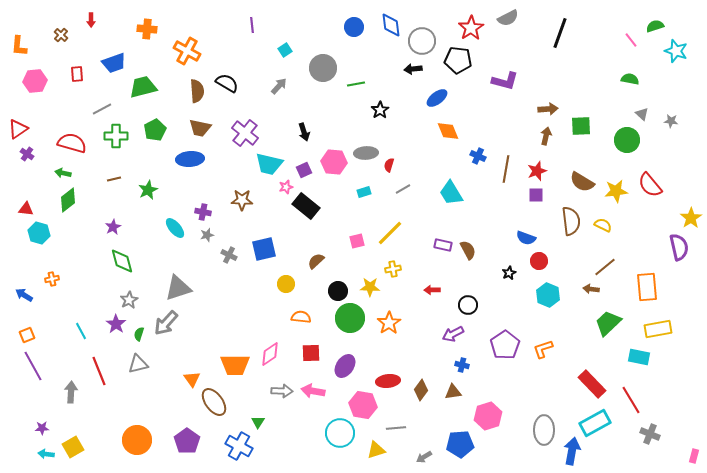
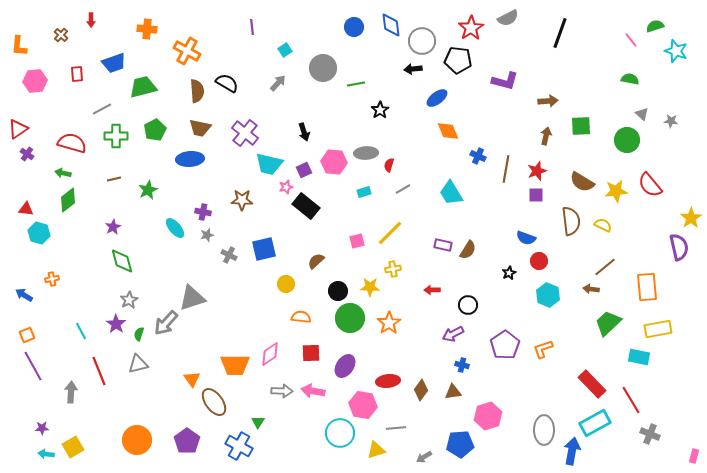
purple line at (252, 25): moved 2 px down
gray arrow at (279, 86): moved 1 px left, 3 px up
brown arrow at (548, 109): moved 8 px up
brown semicircle at (468, 250): rotated 60 degrees clockwise
gray triangle at (178, 288): moved 14 px right, 10 px down
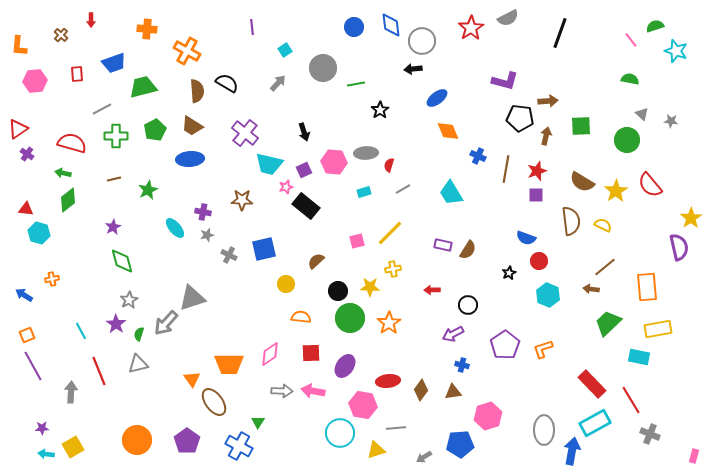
black pentagon at (458, 60): moved 62 px right, 58 px down
brown trapezoid at (200, 128): moved 8 px left, 2 px up; rotated 20 degrees clockwise
yellow star at (616, 191): rotated 25 degrees counterclockwise
orange trapezoid at (235, 365): moved 6 px left, 1 px up
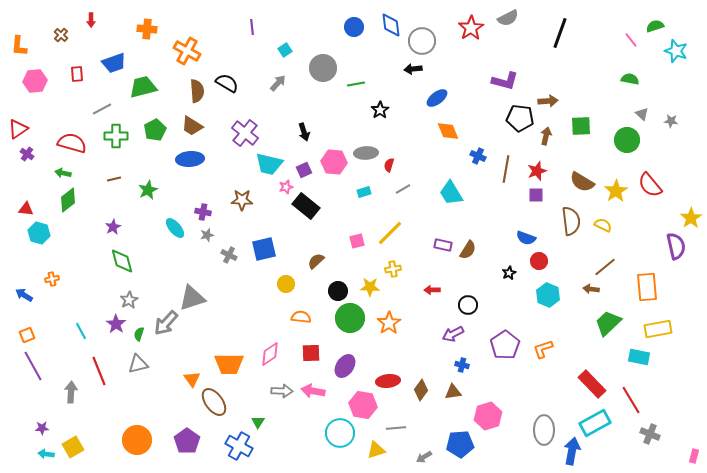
purple semicircle at (679, 247): moved 3 px left, 1 px up
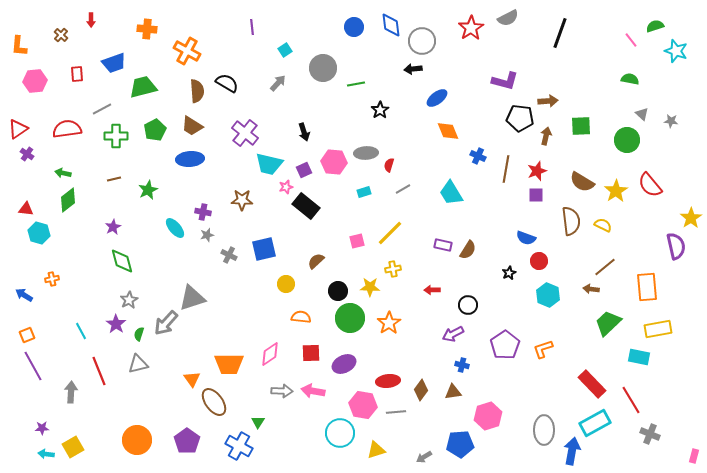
red semicircle at (72, 143): moved 5 px left, 14 px up; rotated 24 degrees counterclockwise
purple ellipse at (345, 366): moved 1 px left, 2 px up; rotated 30 degrees clockwise
gray line at (396, 428): moved 16 px up
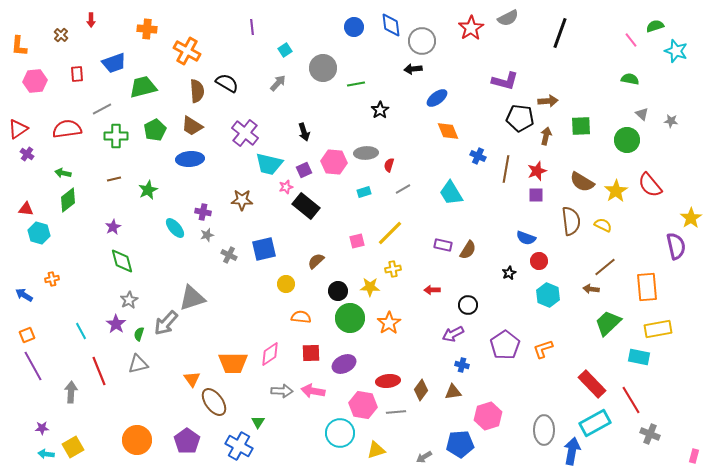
orange trapezoid at (229, 364): moved 4 px right, 1 px up
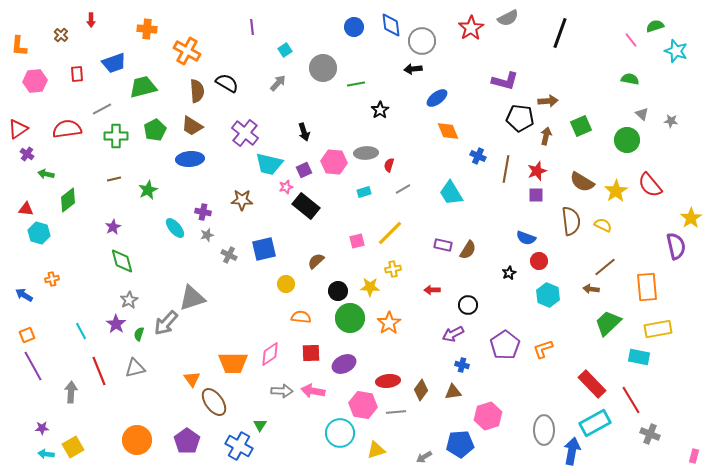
green square at (581, 126): rotated 20 degrees counterclockwise
green arrow at (63, 173): moved 17 px left, 1 px down
gray triangle at (138, 364): moved 3 px left, 4 px down
green triangle at (258, 422): moved 2 px right, 3 px down
